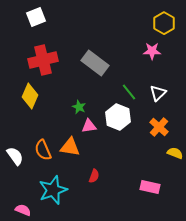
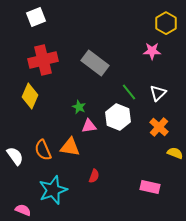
yellow hexagon: moved 2 px right
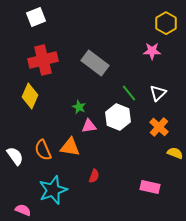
green line: moved 1 px down
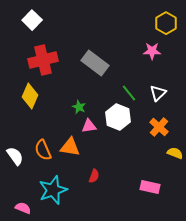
white square: moved 4 px left, 3 px down; rotated 24 degrees counterclockwise
pink semicircle: moved 2 px up
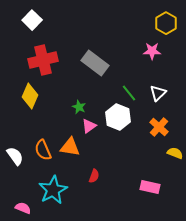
pink triangle: rotated 28 degrees counterclockwise
cyan star: rotated 8 degrees counterclockwise
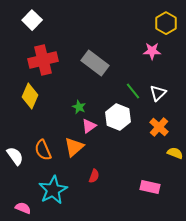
green line: moved 4 px right, 2 px up
orange triangle: moved 4 px right; rotated 50 degrees counterclockwise
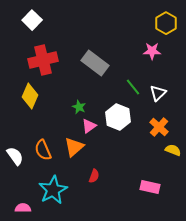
green line: moved 4 px up
yellow semicircle: moved 2 px left, 3 px up
pink semicircle: rotated 21 degrees counterclockwise
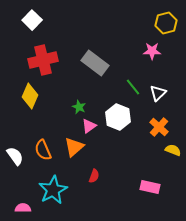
yellow hexagon: rotated 15 degrees clockwise
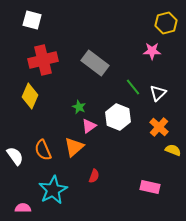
white square: rotated 30 degrees counterclockwise
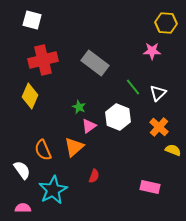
yellow hexagon: rotated 20 degrees clockwise
white semicircle: moved 7 px right, 14 px down
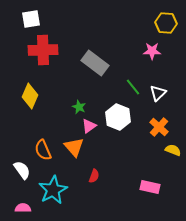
white square: moved 1 px left, 1 px up; rotated 24 degrees counterclockwise
red cross: moved 10 px up; rotated 12 degrees clockwise
orange triangle: rotated 30 degrees counterclockwise
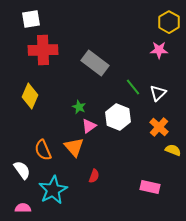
yellow hexagon: moved 3 px right, 1 px up; rotated 25 degrees clockwise
pink star: moved 7 px right, 1 px up
